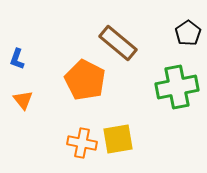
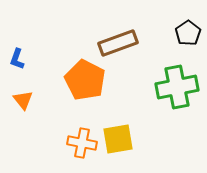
brown rectangle: rotated 60 degrees counterclockwise
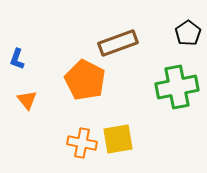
orange triangle: moved 4 px right
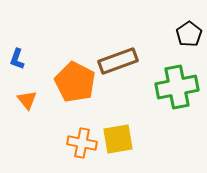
black pentagon: moved 1 px right, 1 px down
brown rectangle: moved 18 px down
orange pentagon: moved 10 px left, 2 px down
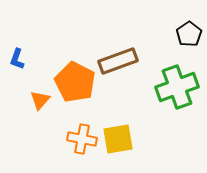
green cross: rotated 9 degrees counterclockwise
orange triangle: moved 13 px right; rotated 20 degrees clockwise
orange cross: moved 4 px up
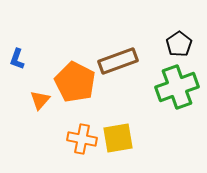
black pentagon: moved 10 px left, 10 px down
yellow square: moved 1 px up
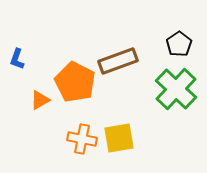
green cross: moved 1 px left, 2 px down; rotated 27 degrees counterclockwise
orange triangle: rotated 20 degrees clockwise
yellow square: moved 1 px right
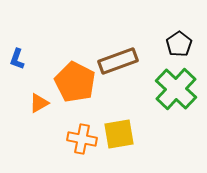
orange triangle: moved 1 px left, 3 px down
yellow square: moved 4 px up
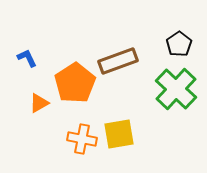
blue L-shape: moved 10 px right, 1 px up; rotated 135 degrees clockwise
orange pentagon: moved 1 px down; rotated 12 degrees clockwise
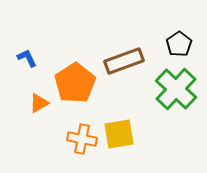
brown rectangle: moved 6 px right
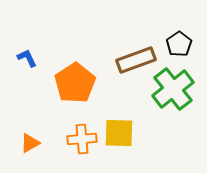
brown rectangle: moved 12 px right, 1 px up
green cross: moved 3 px left; rotated 9 degrees clockwise
orange triangle: moved 9 px left, 40 px down
yellow square: moved 1 px up; rotated 12 degrees clockwise
orange cross: rotated 16 degrees counterclockwise
